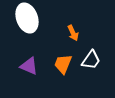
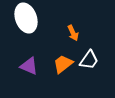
white ellipse: moved 1 px left
white trapezoid: moved 2 px left
orange trapezoid: rotated 30 degrees clockwise
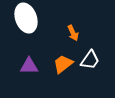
white trapezoid: moved 1 px right
purple triangle: rotated 24 degrees counterclockwise
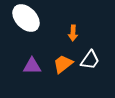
white ellipse: rotated 24 degrees counterclockwise
orange arrow: rotated 28 degrees clockwise
purple triangle: moved 3 px right
